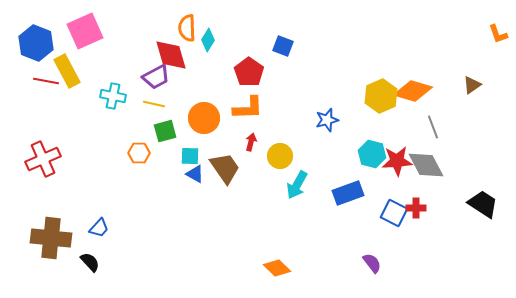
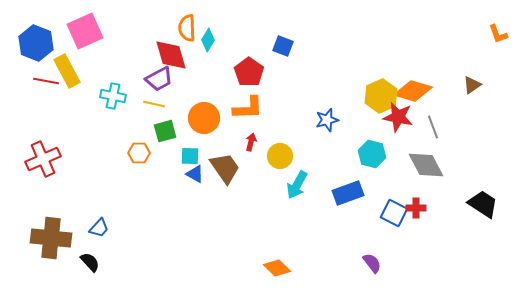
purple trapezoid at (156, 77): moved 3 px right, 2 px down
red star at (397, 161): moved 1 px right, 44 px up; rotated 16 degrees clockwise
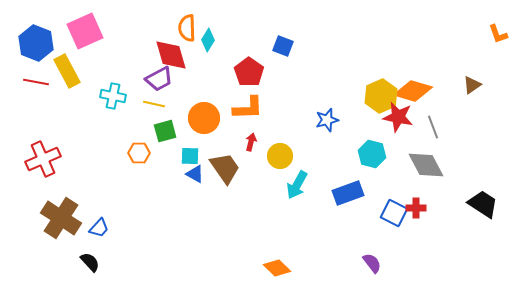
red line at (46, 81): moved 10 px left, 1 px down
brown cross at (51, 238): moved 10 px right, 20 px up; rotated 27 degrees clockwise
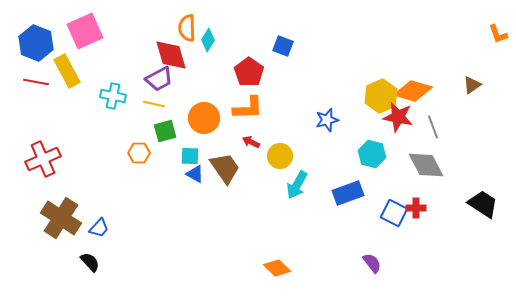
red arrow at (251, 142): rotated 78 degrees counterclockwise
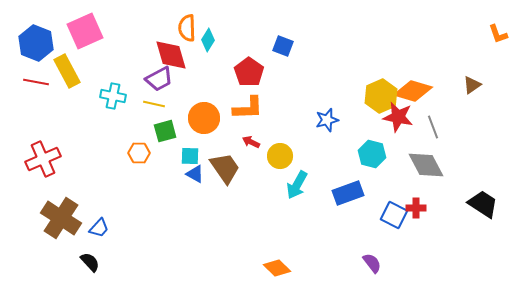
blue square at (394, 213): moved 2 px down
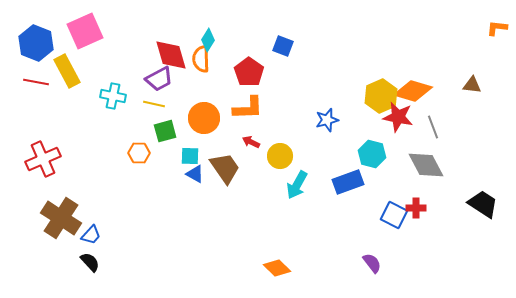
orange semicircle at (187, 28): moved 14 px right, 31 px down
orange L-shape at (498, 34): moved 1 px left, 6 px up; rotated 115 degrees clockwise
brown triangle at (472, 85): rotated 42 degrees clockwise
blue rectangle at (348, 193): moved 11 px up
blue trapezoid at (99, 228): moved 8 px left, 7 px down
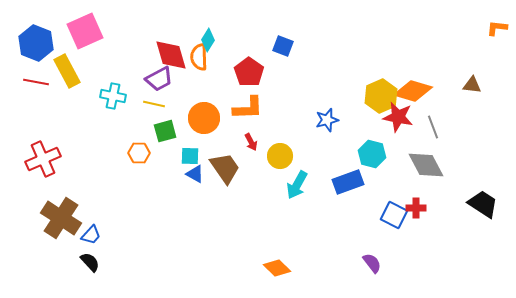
orange semicircle at (201, 59): moved 2 px left, 2 px up
red arrow at (251, 142): rotated 144 degrees counterclockwise
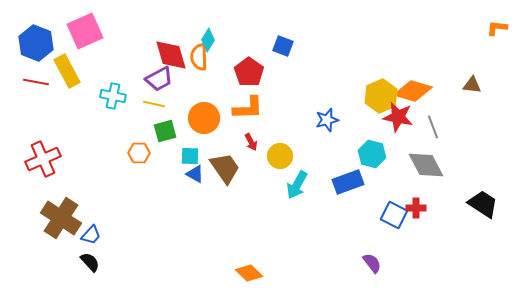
orange diamond at (277, 268): moved 28 px left, 5 px down
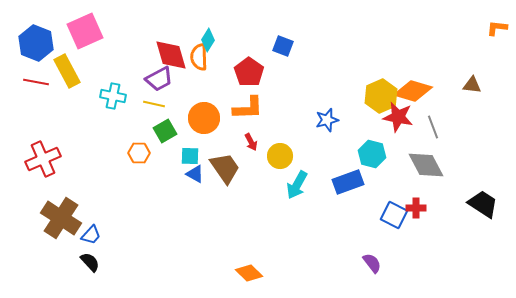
green square at (165, 131): rotated 15 degrees counterclockwise
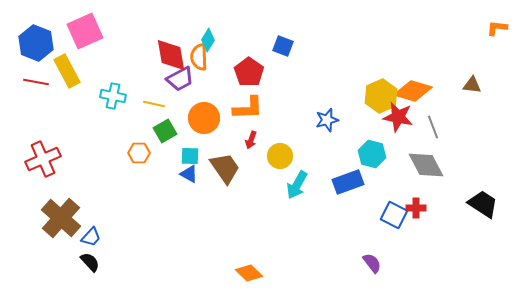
red diamond at (171, 55): rotated 6 degrees clockwise
purple trapezoid at (159, 79): moved 21 px right
red arrow at (251, 142): moved 2 px up; rotated 48 degrees clockwise
blue triangle at (195, 174): moved 6 px left
brown cross at (61, 218): rotated 9 degrees clockwise
blue trapezoid at (91, 235): moved 2 px down
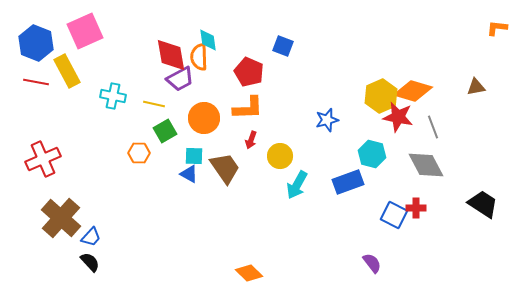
cyan diamond at (208, 40): rotated 40 degrees counterclockwise
red pentagon at (249, 72): rotated 12 degrees counterclockwise
brown triangle at (472, 85): moved 4 px right, 2 px down; rotated 18 degrees counterclockwise
cyan square at (190, 156): moved 4 px right
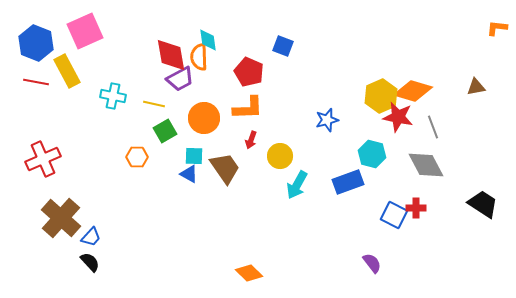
orange hexagon at (139, 153): moved 2 px left, 4 px down
